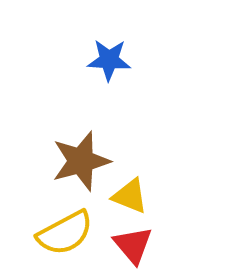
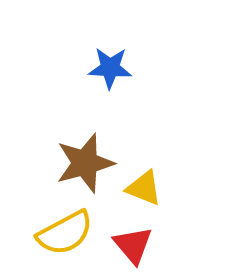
blue star: moved 1 px right, 8 px down
brown star: moved 4 px right, 2 px down
yellow triangle: moved 14 px right, 8 px up
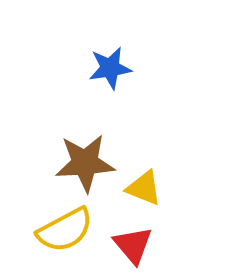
blue star: rotated 12 degrees counterclockwise
brown star: rotated 12 degrees clockwise
yellow semicircle: moved 3 px up
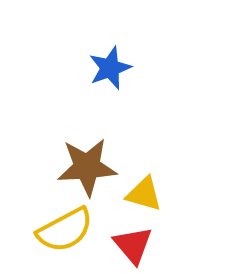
blue star: rotated 12 degrees counterclockwise
brown star: moved 2 px right, 4 px down
yellow triangle: moved 6 px down; rotated 6 degrees counterclockwise
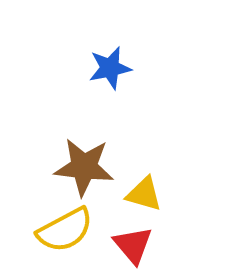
blue star: rotated 9 degrees clockwise
brown star: moved 3 px left; rotated 10 degrees clockwise
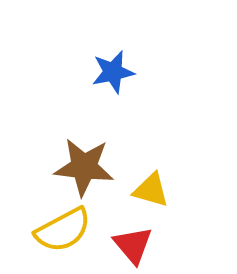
blue star: moved 3 px right, 4 px down
yellow triangle: moved 7 px right, 4 px up
yellow semicircle: moved 2 px left
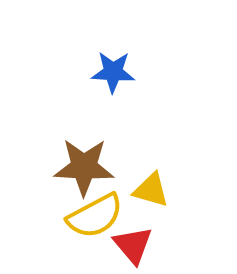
blue star: rotated 15 degrees clockwise
brown star: rotated 4 degrees counterclockwise
yellow semicircle: moved 32 px right, 14 px up
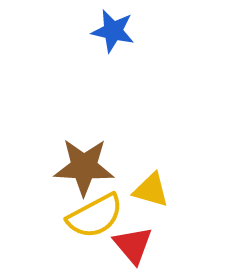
blue star: moved 41 px up; rotated 9 degrees clockwise
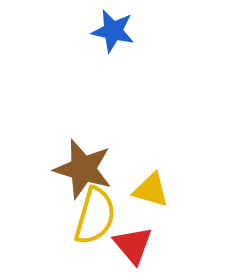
brown star: moved 1 px left, 2 px down; rotated 14 degrees clockwise
yellow semicircle: rotated 46 degrees counterclockwise
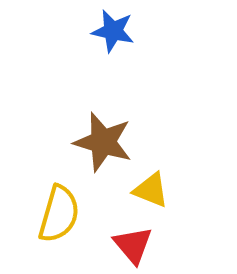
brown star: moved 20 px right, 27 px up
yellow triangle: rotated 6 degrees clockwise
yellow semicircle: moved 36 px left, 2 px up
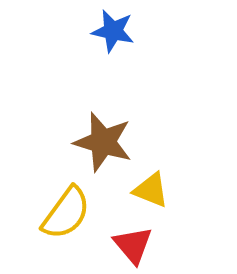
yellow semicircle: moved 7 px right, 1 px up; rotated 20 degrees clockwise
